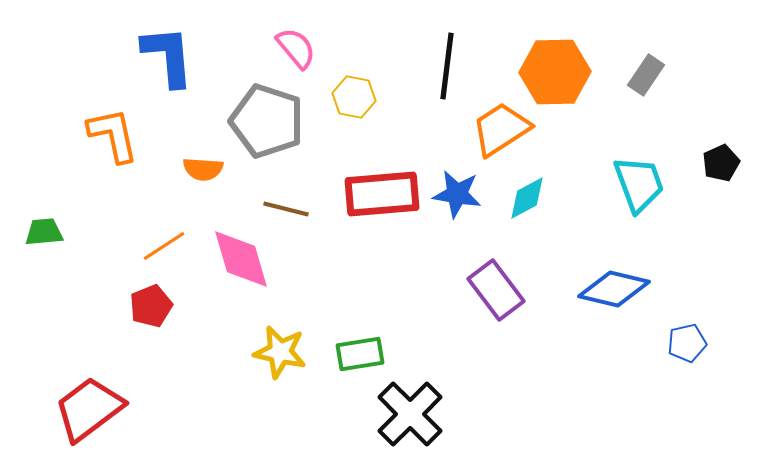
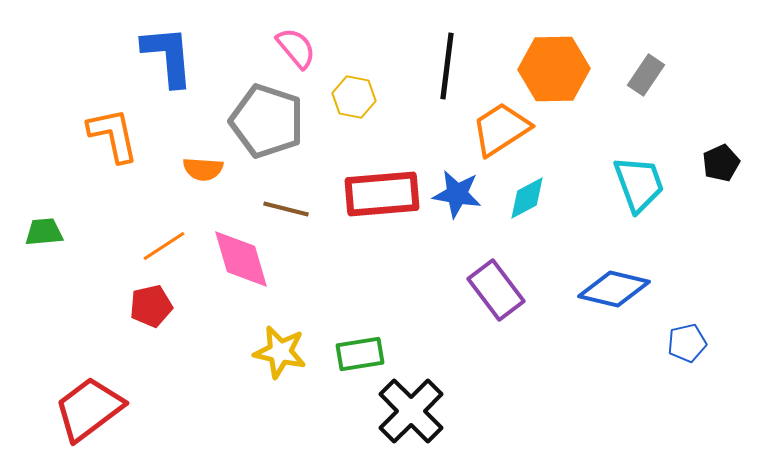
orange hexagon: moved 1 px left, 3 px up
red pentagon: rotated 9 degrees clockwise
black cross: moved 1 px right, 3 px up
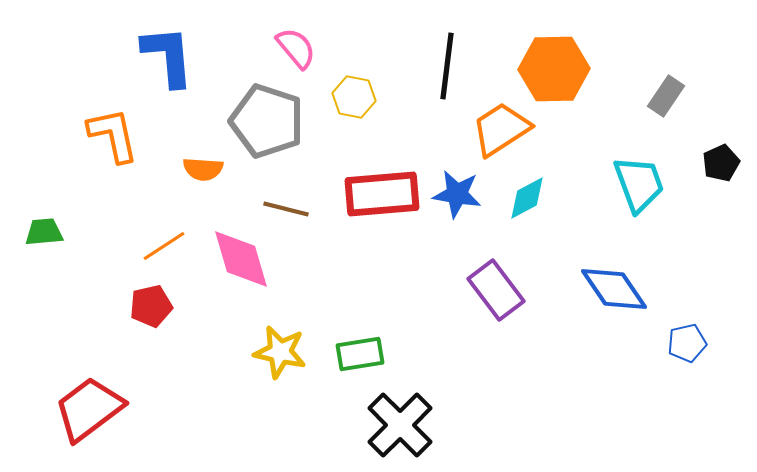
gray rectangle: moved 20 px right, 21 px down
blue diamond: rotated 42 degrees clockwise
black cross: moved 11 px left, 14 px down
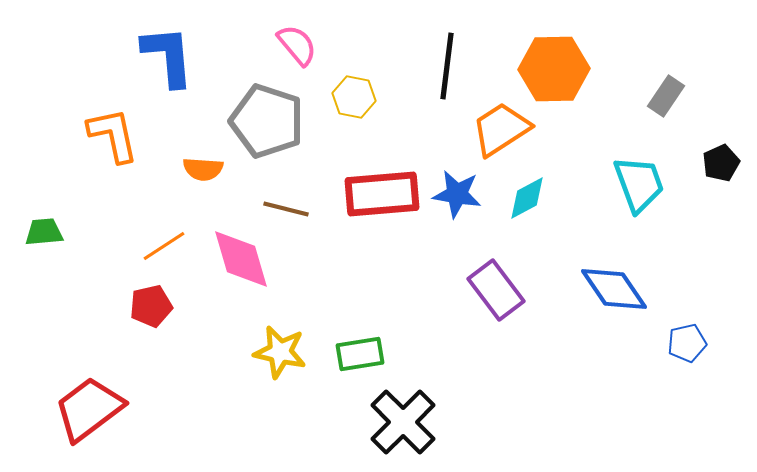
pink semicircle: moved 1 px right, 3 px up
black cross: moved 3 px right, 3 px up
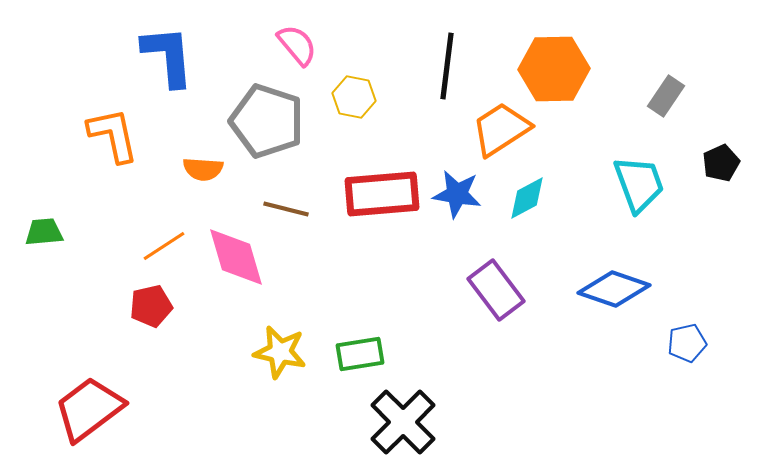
pink diamond: moved 5 px left, 2 px up
blue diamond: rotated 36 degrees counterclockwise
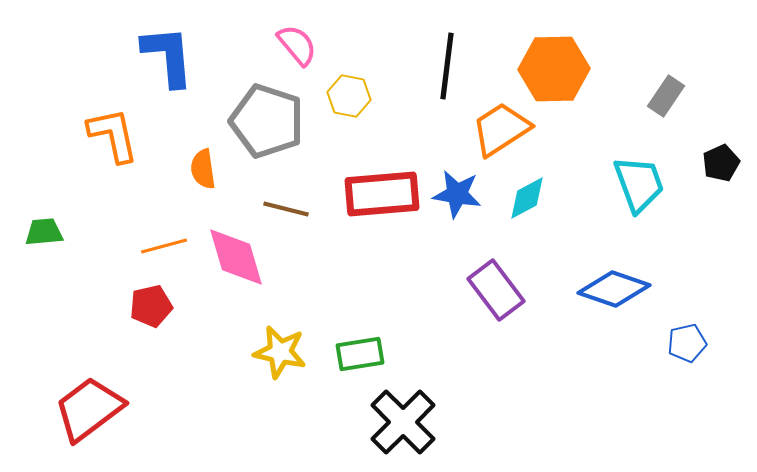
yellow hexagon: moved 5 px left, 1 px up
orange semicircle: rotated 78 degrees clockwise
orange line: rotated 18 degrees clockwise
